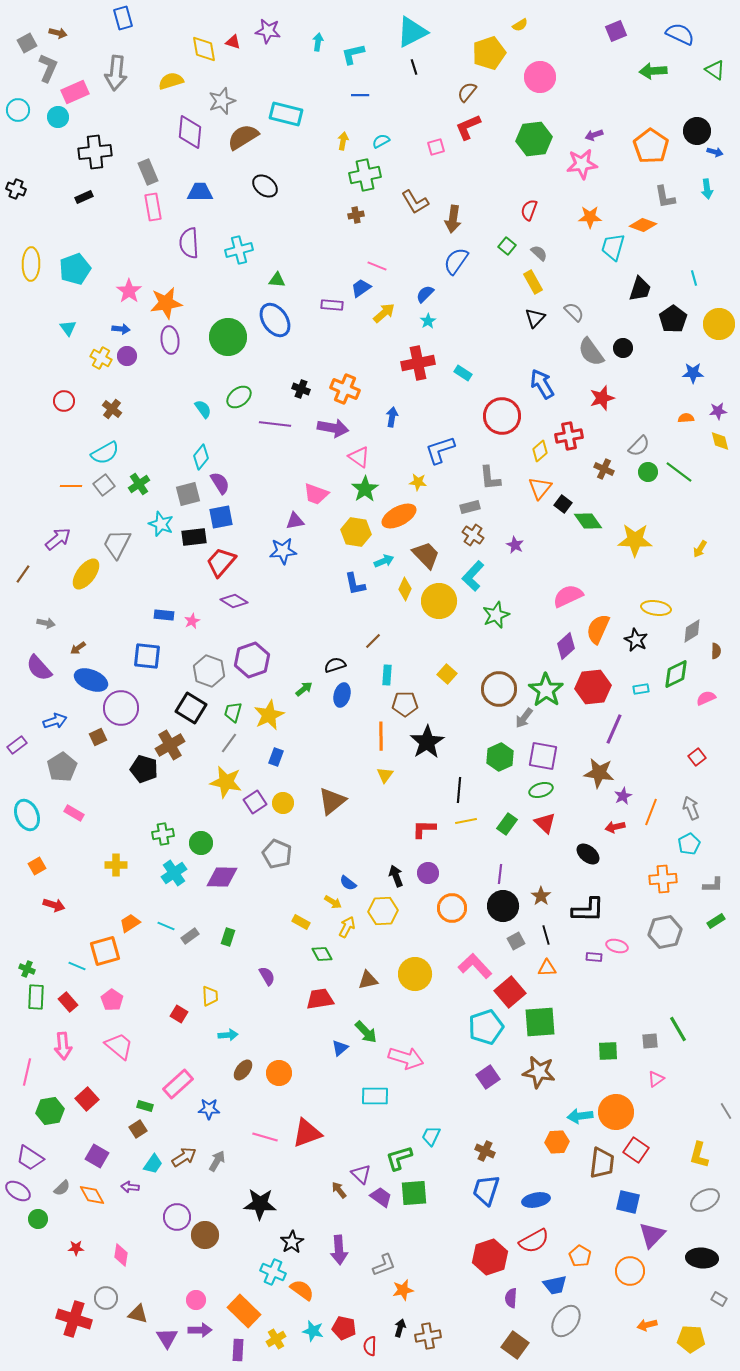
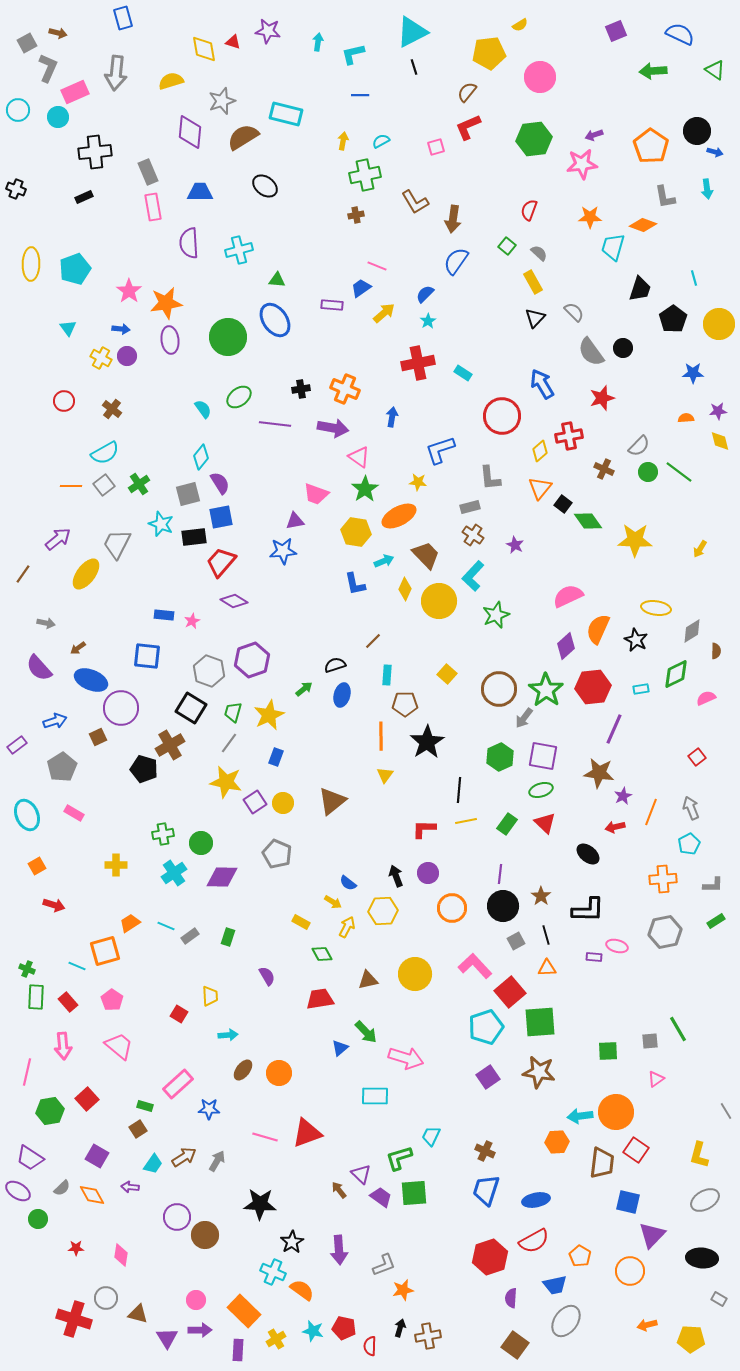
yellow pentagon at (489, 53): rotated 12 degrees clockwise
black cross at (301, 389): rotated 30 degrees counterclockwise
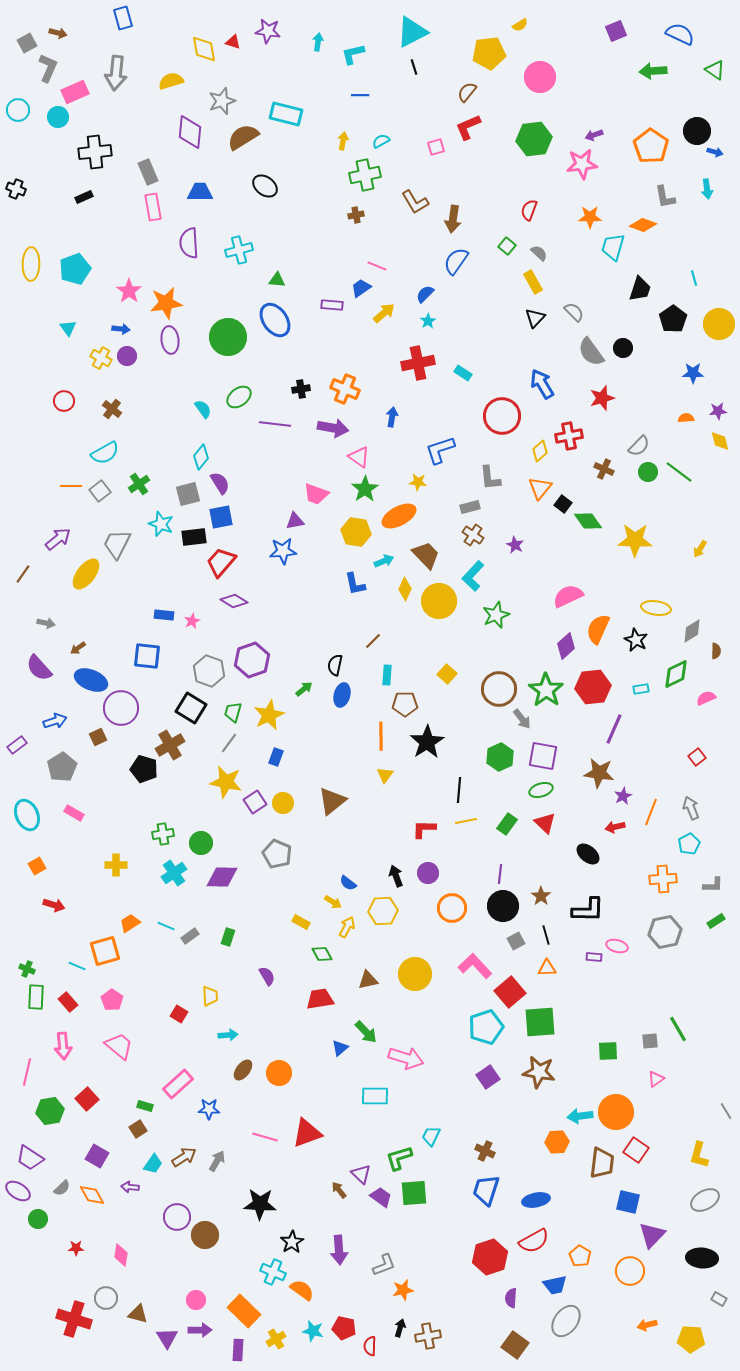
gray square at (104, 485): moved 4 px left, 6 px down
black semicircle at (335, 665): rotated 60 degrees counterclockwise
gray arrow at (524, 718): moved 2 px left, 1 px down; rotated 75 degrees counterclockwise
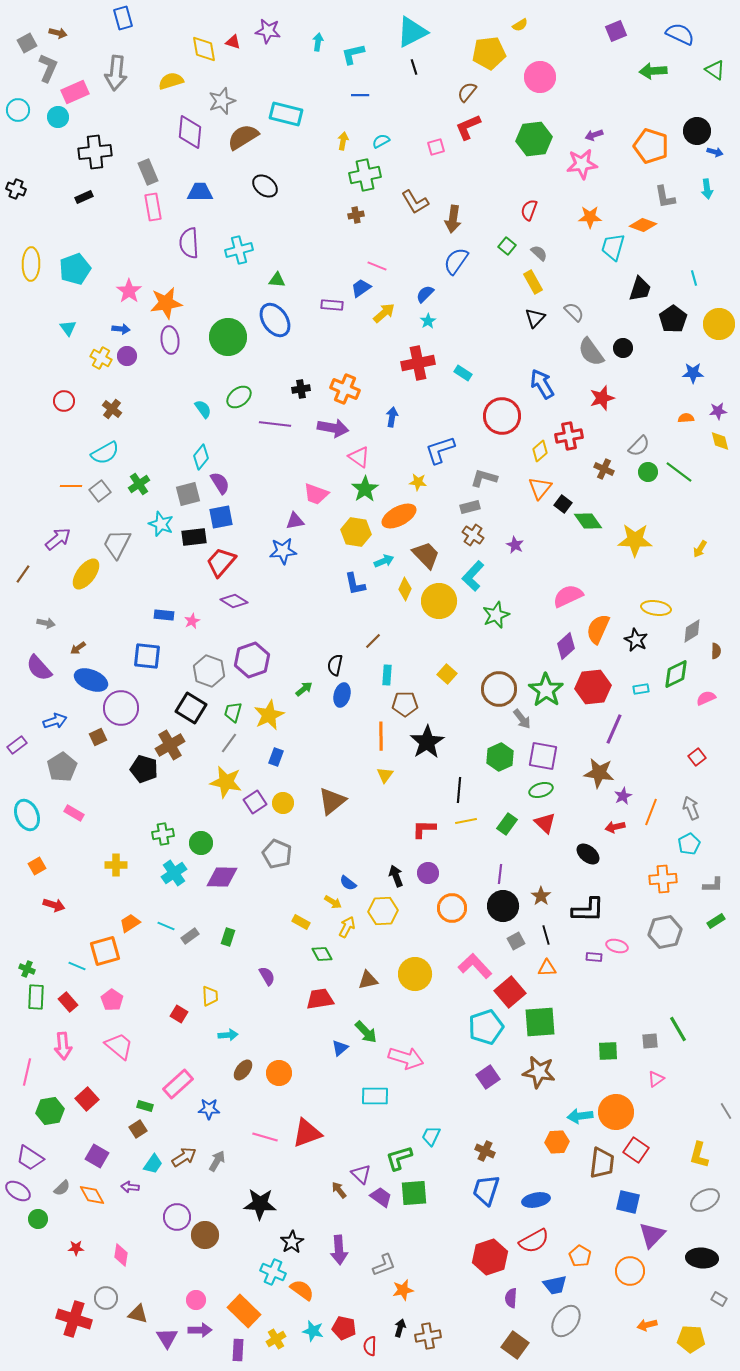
orange pentagon at (651, 146): rotated 16 degrees counterclockwise
gray L-shape at (490, 478): moved 6 px left; rotated 112 degrees clockwise
